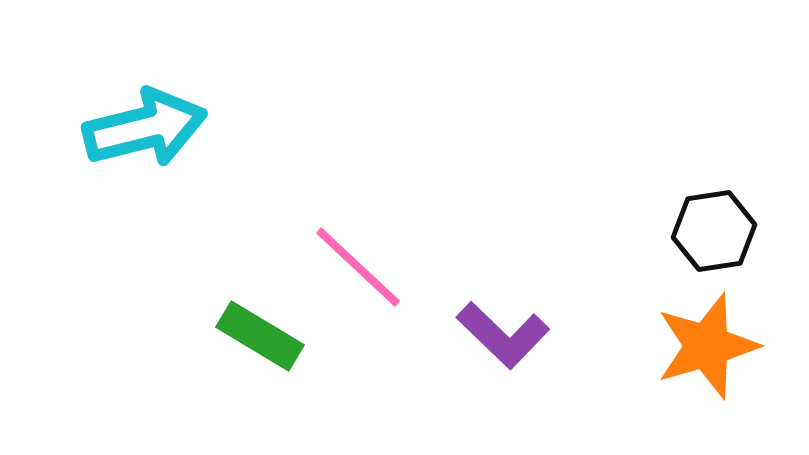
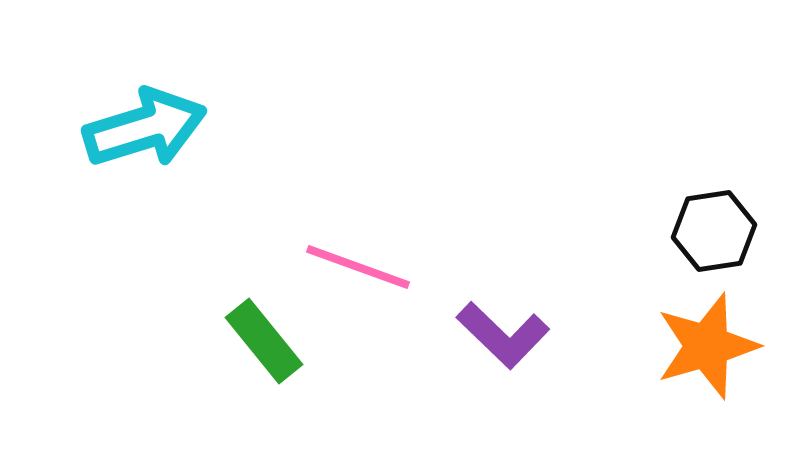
cyan arrow: rotated 3 degrees counterclockwise
pink line: rotated 23 degrees counterclockwise
green rectangle: moved 4 px right, 5 px down; rotated 20 degrees clockwise
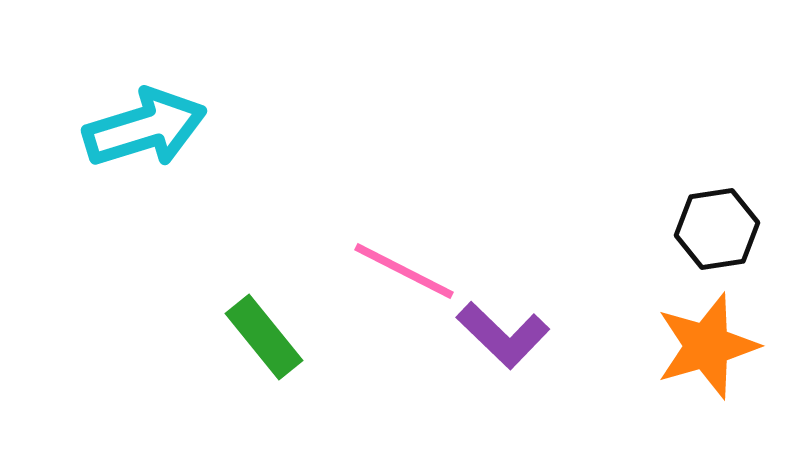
black hexagon: moved 3 px right, 2 px up
pink line: moved 46 px right, 4 px down; rotated 7 degrees clockwise
green rectangle: moved 4 px up
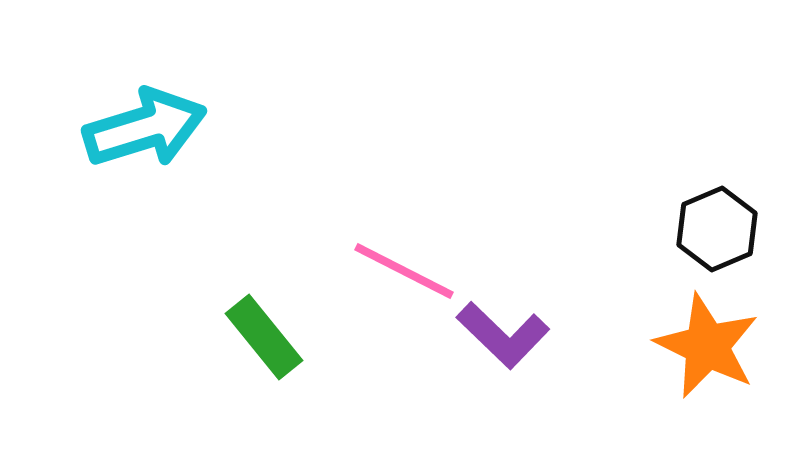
black hexagon: rotated 14 degrees counterclockwise
orange star: rotated 30 degrees counterclockwise
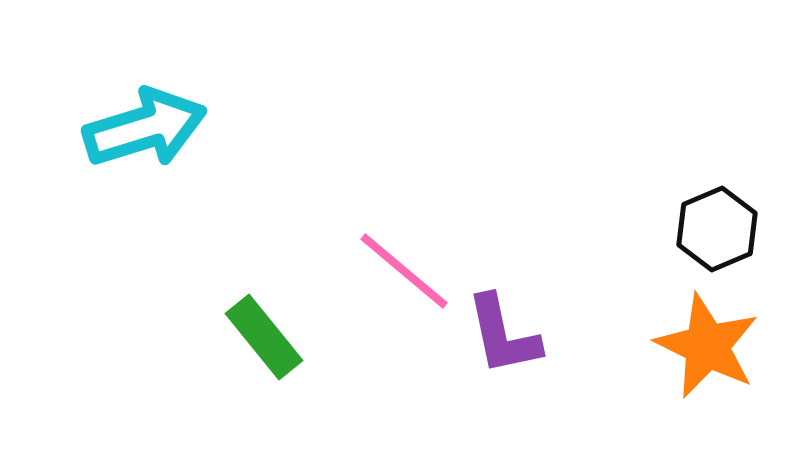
pink line: rotated 13 degrees clockwise
purple L-shape: rotated 34 degrees clockwise
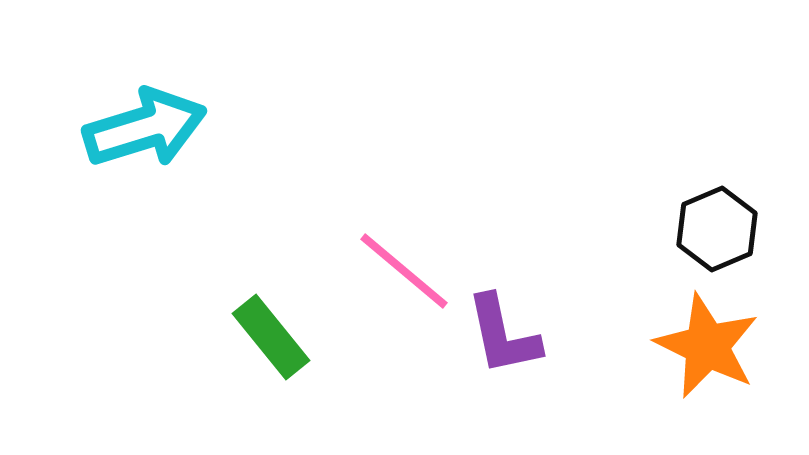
green rectangle: moved 7 px right
